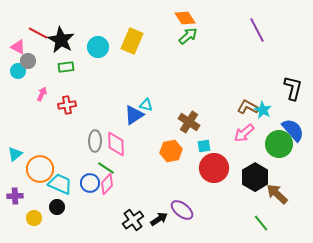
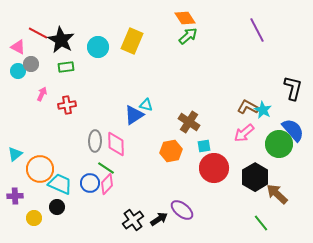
gray circle at (28, 61): moved 3 px right, 3 px down
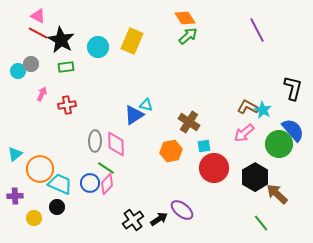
pink triangle at (18, 47): moved 20 px right, 31 px up
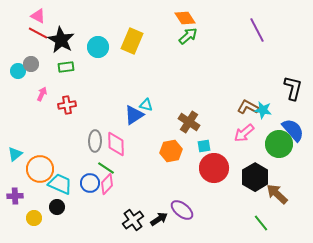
cyan star at (263, 110): rotated 18 degrees counterclockwise
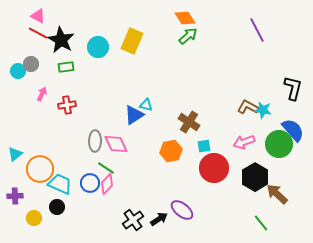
pink arrow at (244, 133): moved 9 px down; rotated 20 degrees clockwise
pink diamond at (116, 144): rotated 25 degrees counterclockwise
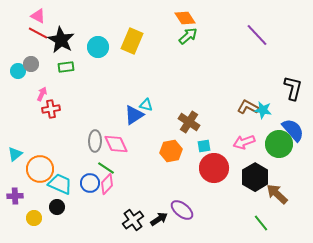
purple line at (257, 30): moved 5 px down; rotated 15 degrees counterclockwise
red cross at (67, 105): moved 16 px left, 4 px down
